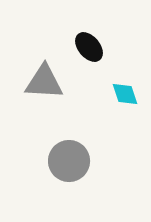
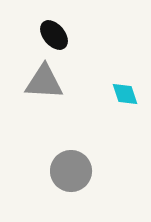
black ellipse: moved 35 px left, 12 px up
gray circle: moved 2 px right, 10 px down
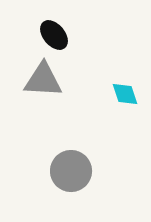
gray triangle: moved 1 px left, 2 px up
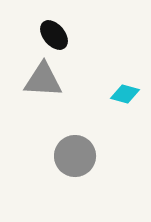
cyan diamond: rotated 56 degrees counterclockwise
gray circle: moved 4 px right, 15 px up
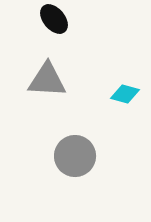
black ellipse: moved 16 px up
gray triangle: moved 4 px right
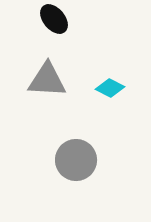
cyan diamond: moved 15 px left, 6 px up; rotated 12 degrees clockwise
gray circle: moved 1 px right, 4 px down
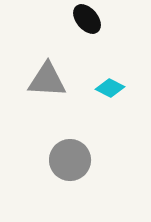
black ellipse: moved 33 px right
gray circle: moved 6 px left
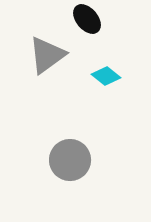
gray triangle: moved 25 px up; rotated 39 degrees counterclockwise
cyan diamond: moved 4 px left, 12 px up; rotated 12 degrees clockwise
